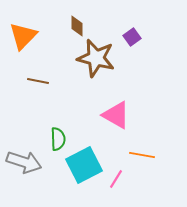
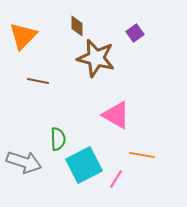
purple square: moved 3 px right, 4 px up
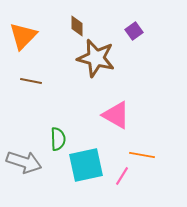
purple square: moved 1 px left, 2 px up
brown line: moved 7 px left
cyan square: moved 2 px right; rotated 15 degrees clockwise
pink line: moved 6 px right, 3 px up
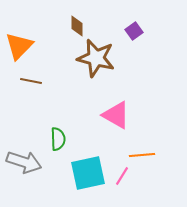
orange triangle: moved 4 px left, 10 px down
orange line: rotated 15 degrees counterclockwise
cyan square: moved 2 px right, 8 px down
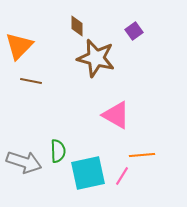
green semicircle: moved 12 px down
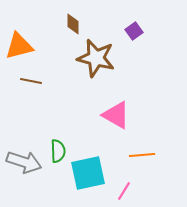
brown diamond: moved 4 px left, 2 px up
orange triangle: rotated 32 degrees clockwise
pink line: moved 2 px right, 15 px down
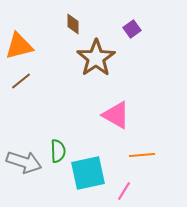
purple square: moved 2 px left, 2 px up
brown star: rotated 24 degrees clockwise
brown line: moved 10 px left; rotated 50 degrees counterclockwise
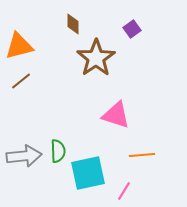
pink triangle: rotated 12 degrees counterclockwise
gray arrow: moved 6 px up; rotated 24 degrees counterclockwise
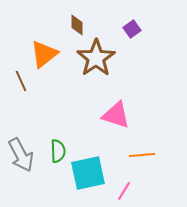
brown diamond: moved 4 px right, 1 px down
orange triangle: moved 25 px right, 8 px down; rotated 24 degrees counterclockwise
brown line: rotated 75 degrees counterclockwise
gray arrow: moved 3 px left, 1 px up; rotated 68 degrees clockwise
